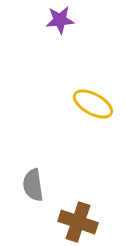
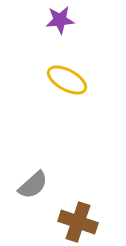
yellow ellipse: moved 26 px left, 24 px up
gray semicircle: rotated 124 degrees counterclockwise
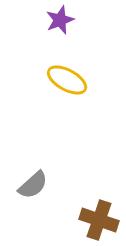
purple star: rotated 16 degrees counterclockwise
brown cross: moved 21 px right, 2 px up
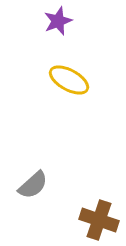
purple star: moved 2 px left, 1 px down
yellow ellipse: moved 2 px right
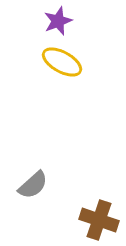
yellow ellipse: moved 7 px left, 18 px up
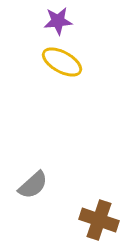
purple star: rotated 16 degrees clockwise
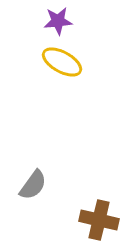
gray semicircle: rotated 12 degrees counterclockwise
brown cross: rotated 6 degrees counterclockwise
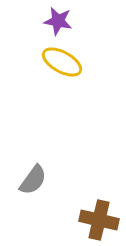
purple star: rotated 16 degrees clockwise
gray semicircle: moved 5 px up
